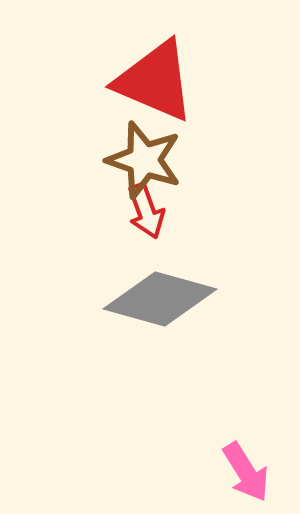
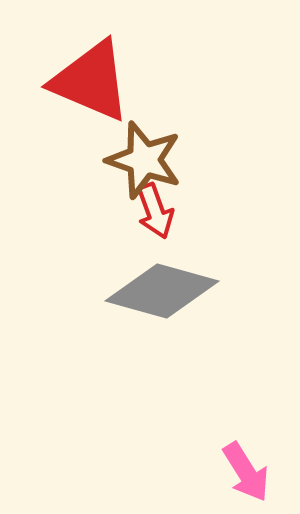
red triangle: moved 64 px left
red arrow: moved 9 px right
gray diamond: moved 2 px right, 8 px up
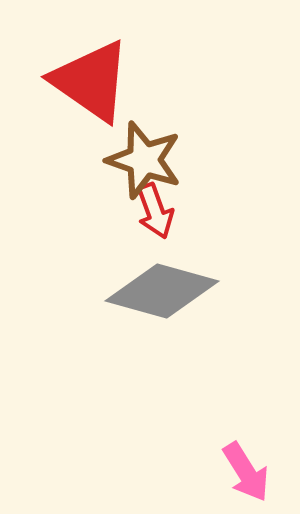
red triangle: rotated 12 degrees clockwise
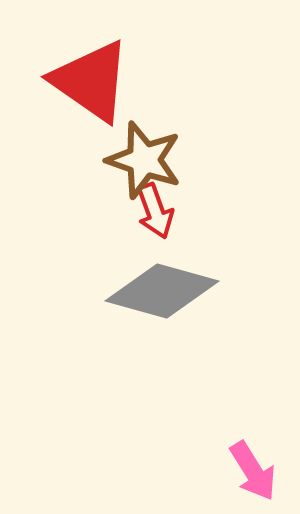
pink arrow: moved 7 px right, 1 px up
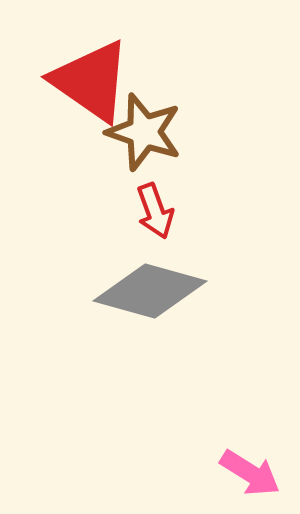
brown star: moved 28 px up
gray diamond: moved 12 px left
pink arrow: moved 3 px left, 2 px down; rotated 26 degrees counterclockwise
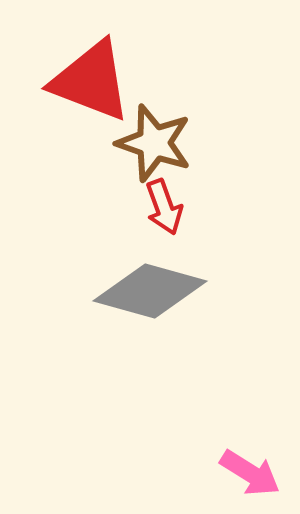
red triangle: rotated 14 degrees counterclockwise
brown star: moved 10 px right, 11 px down
red arrow: moved 9 px right, 4 px up
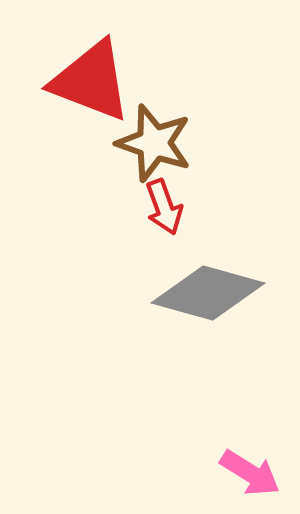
gray diamond: moved 58 px right, 2 px down
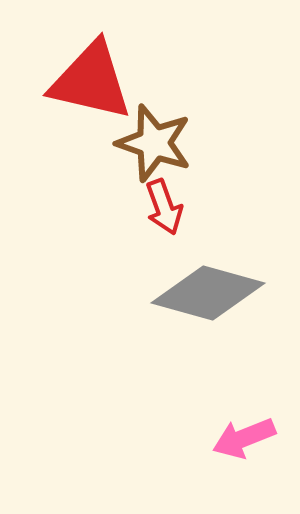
red triangle: rotated 8 degrees counterclockwise
pink arrow: moved 6 px left, 35 px up; rotated 126 degrees clockwise
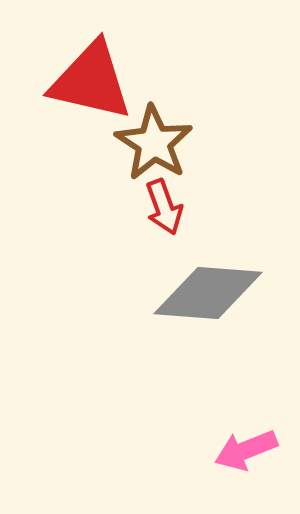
brown star: rotated 14 degrees clockwise
gray diamond: rotated 11 degrees counterclockwise
pink arrow: moved 2 px right, 12 px down
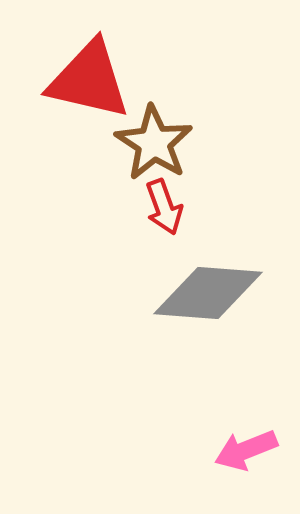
red triangle: moved 2 px left, 1 px up
